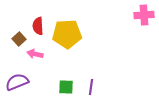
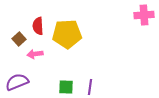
pink arrow: rotated 21 degrees counterclockwise
purple line: moved 1 px left
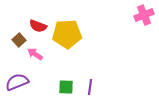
pink cross: rotated 18 degrees counterclockwise
red semicircle: rotated 66 degrees counterclockwise
brown square: moved 1 px down
pink arrow: rotated 42 degrees clockwise
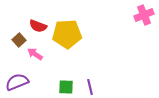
purple line: rotated 21 degrees counterclockwise
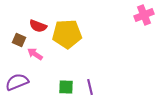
brown square: rotated 24 degrees counterclockwise
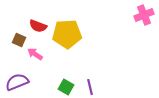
green square: rotated 28 degrees clockwise
